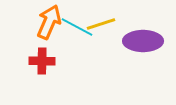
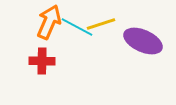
purple ellipse: rotated 24 degrees clockwise
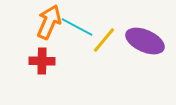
yellow line: moved 3 px right, 16 px down; rotated 32 degrees counterclockwise
purple ellipse: moved 2 px right
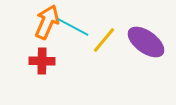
orange arrow: moved 2 px left
cyan line: moved 4 px left
purple ellipse: moved 1 px right, 1 px down; rotated 12 degrees clockwise
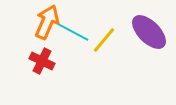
cyan line: moved 5 px down
purple ellipse: moved 3 px right, 10 px up; rotated 9 degrees clockwise
red cross: rotated 25 degrees clockwise
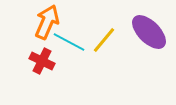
cyan line: moved 4 px left, 10 px down
